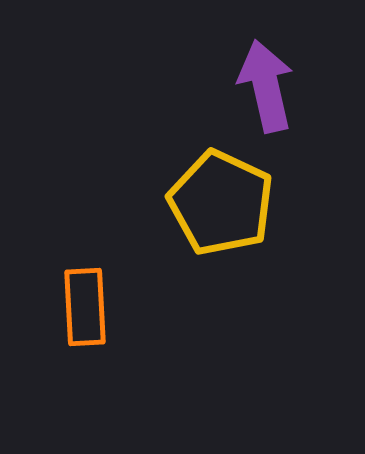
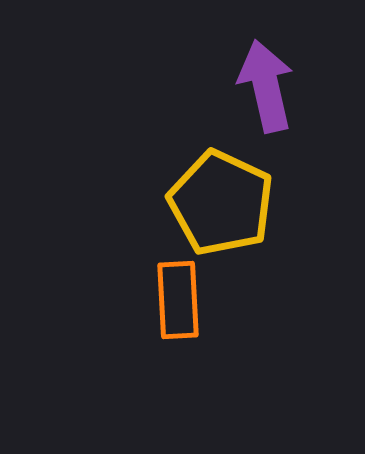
orange rectangle: moved 93 px right, 7 px up
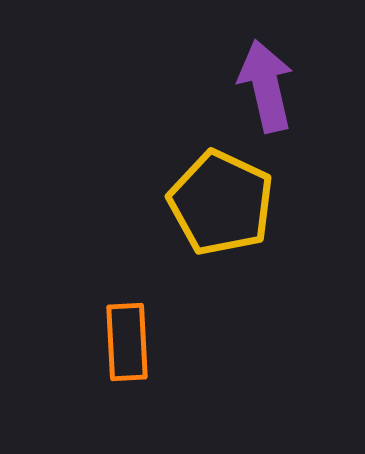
orange rectangle: moved 51 px left, 42 px down
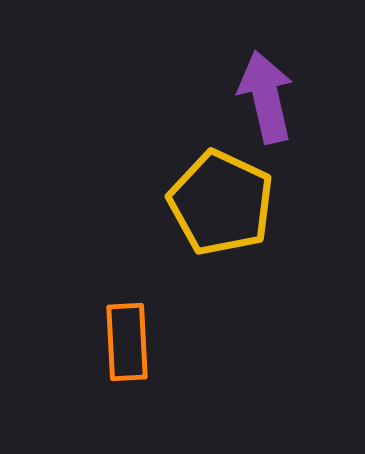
purple arrow: moved 11 px down
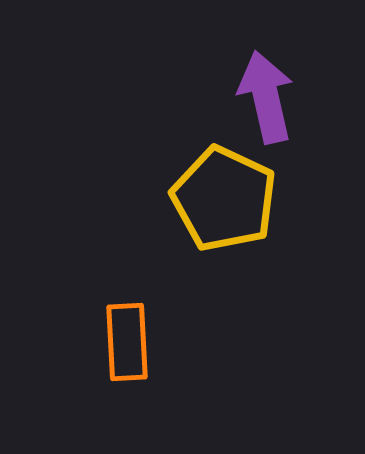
yellow pentagon: moved 3 px right, 4 px up
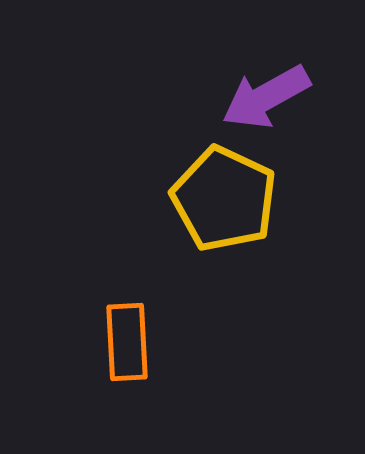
purple arrow: rotated 106 degrees counterclockwise
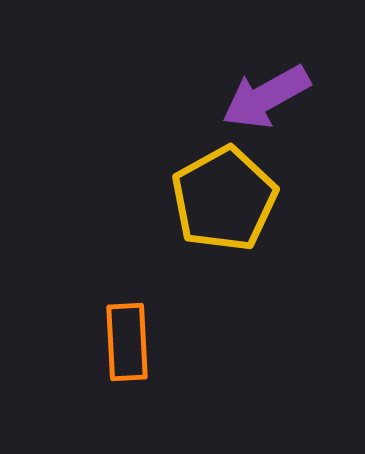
yellow pentagon: rotated 18 degrees clockwise
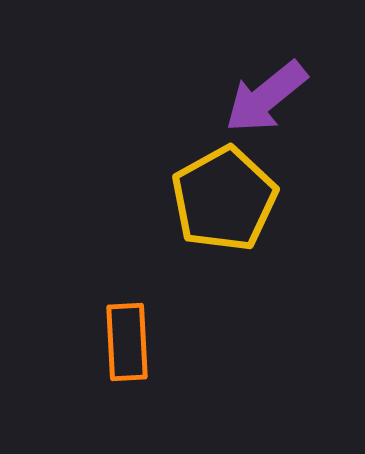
purple arrow: rotated 10 degrees counterclockwise
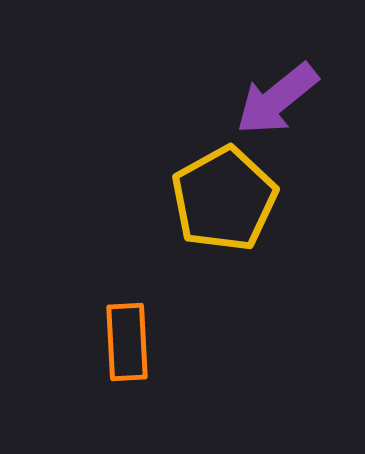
purple arrow: moved 11 px right, 2 px down
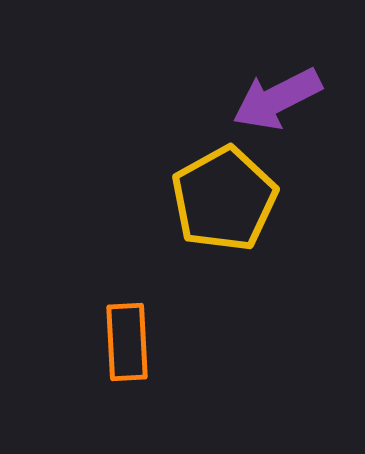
purple arrow: rotated 12 degrees clockwise
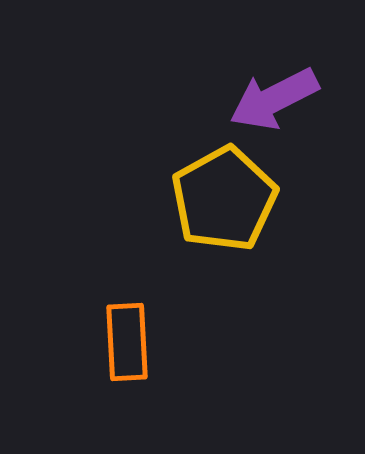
purple arrow: moved 3 px left
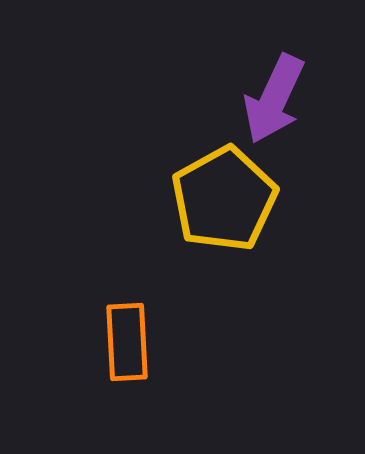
purple arrow: rotated 38 degrees counterclockwise
